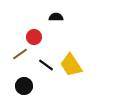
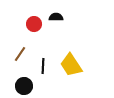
red circle: moved 13 px up
brown line: rotated 21 degrees counterclockwise
black line: moved 3 px left, 1 px down; rotated 56 degrees clockwise
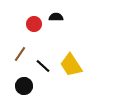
black line: rotated 49 degrees counterclockwise
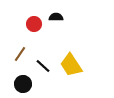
black circle: moved 1 px left, 2 px up
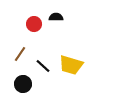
yellow trapezoid: rotated 40 degrees counterclockwise
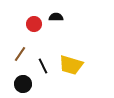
black line: rotated 21 degrees clockwise
